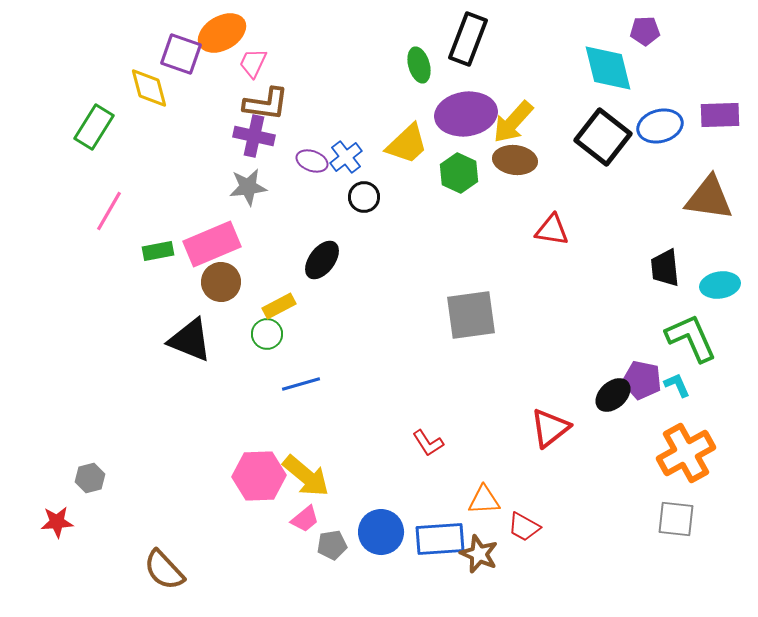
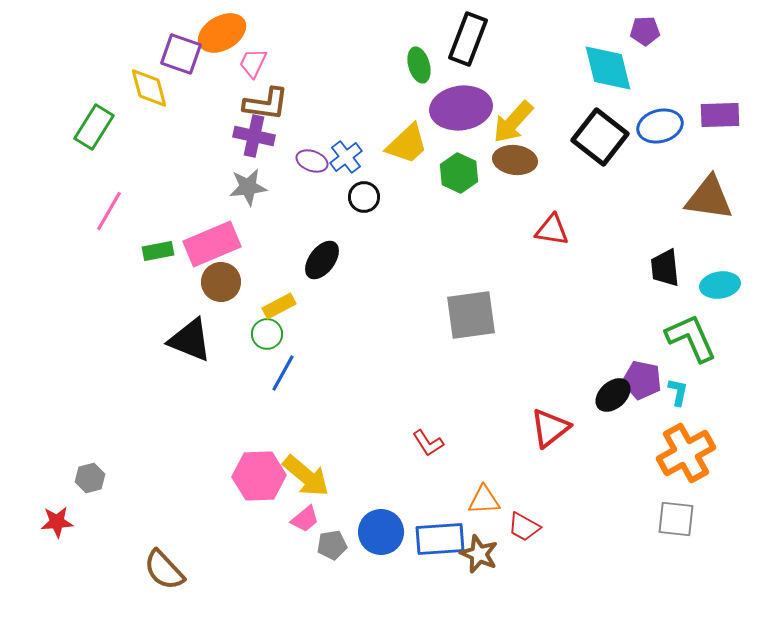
purple ellipse at (466, 114): moved 5 px left, 6 px up
black square at (603, 137): moved 3 px left
blue line at (301, 384): moved 18 px left, 11 px up; rotated 45 degrees counterclockwise
cyan L-shape at (677, 385): moved 1 px right, 7 px down; rotated 36 degrees clockwise
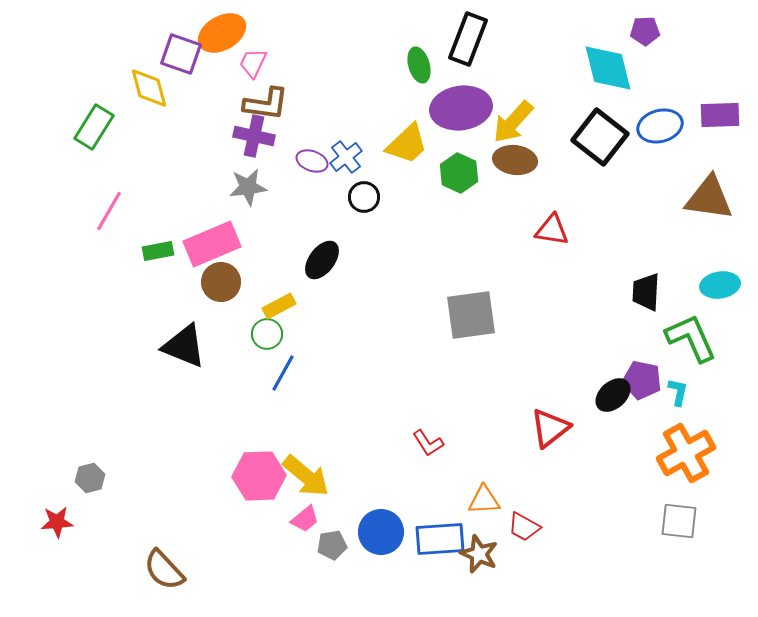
black trapezoid at (665, 268): moved 19 px left, 24 px down; rotated 9 degrees clockwise
black triangle at (190, 340): moved 6 px left, 6 px down
gray square at (676, 519): moved 3 px right, 2 px down
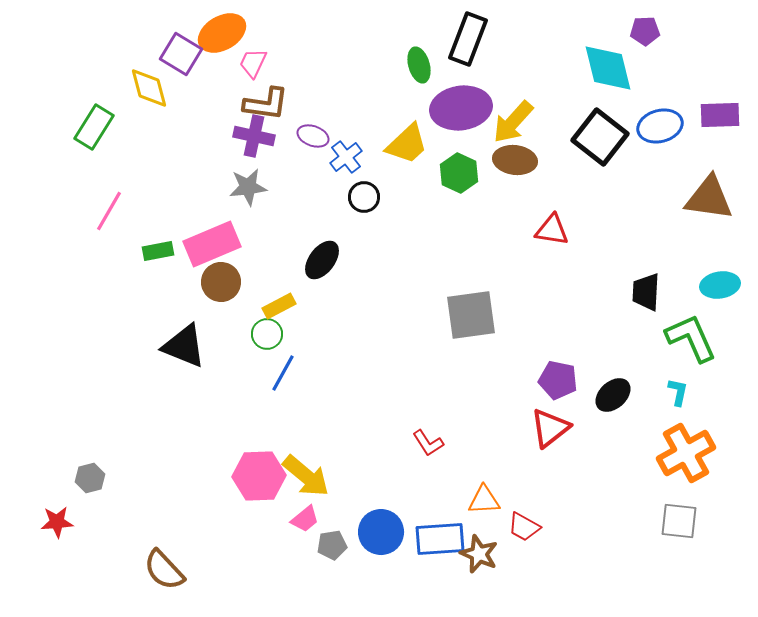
purple square at (181, 54): rotated 12 degrees clockwise
purple ellipse at (312, 161): moved 1 px right, 25 px up
purple pentagon at (642, 380): moved 84 px left
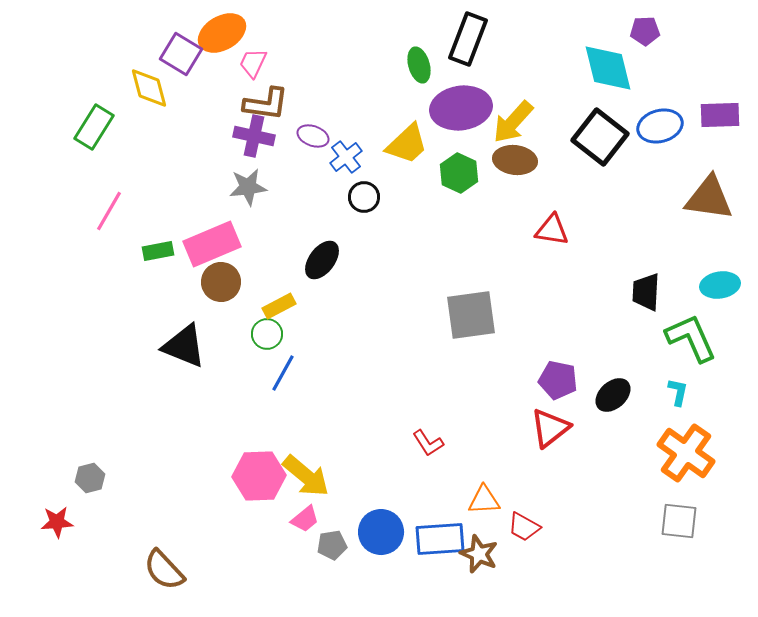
orange cross at (686, 453): rotated 26 degrees counterclockwise
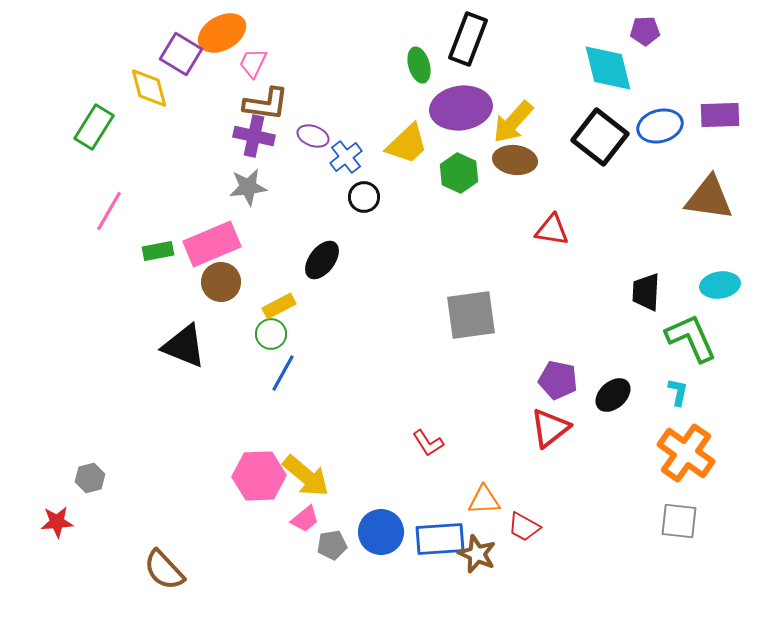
green circle at (267, 334): moved 4 px right
brown star at (479, 554): moved 2 px left
